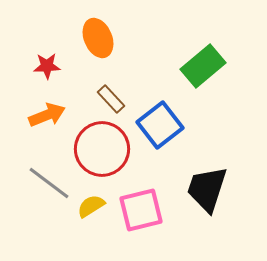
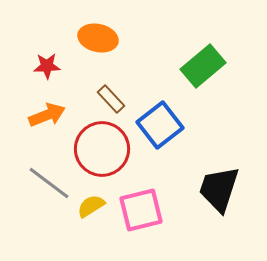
orange ellipse: rotated 54 degrees counterclockwise
black trapezoid: moved 12 px right
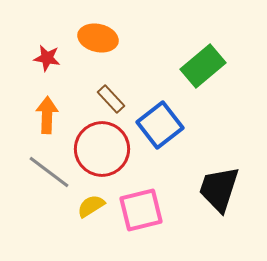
red star: moved 8 px up; rotated 12 degrees clockwise
orange arrow: rotated 66 degrees counterclockwise
gray line: moved 11 px up
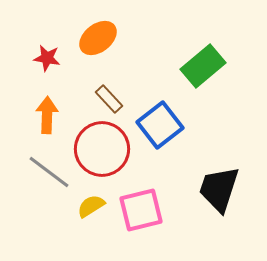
orange ellipse: rotated 51 degrees counterclockwise
brown rectangle: moved 2 px left
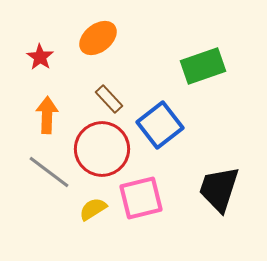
red star: moved 7 px left, 1 px up; rotated 24 degrees clockwise
green rectangle: rotated 21 degrees clockwise
yellow semicircle: moved 2 px right, 3 px down
pink square: moved 12 px up
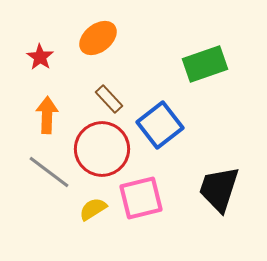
green rectangle: moved 2 px right, 2 px up
